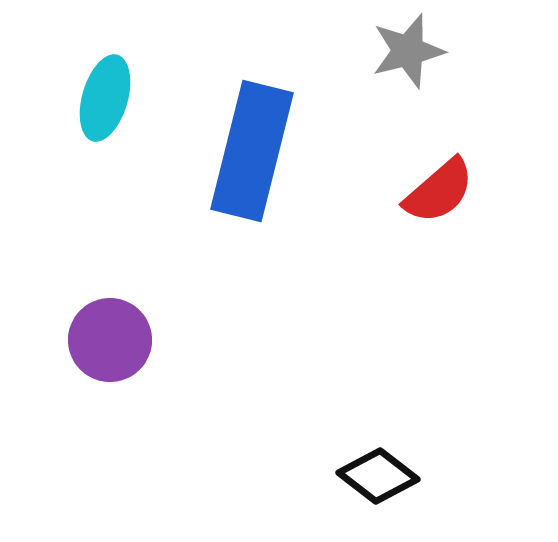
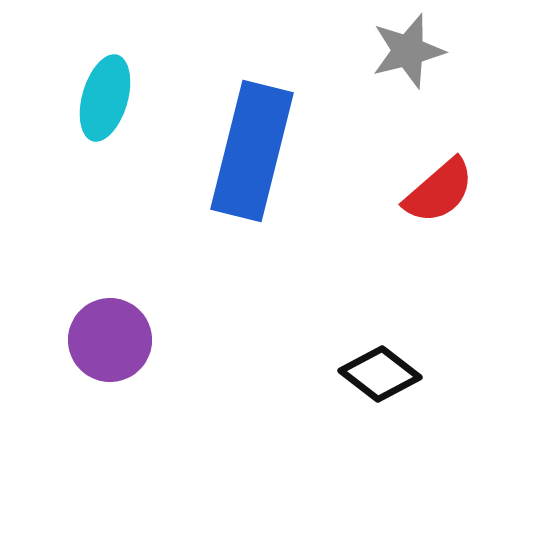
black diamond: moved 2 px right, 102 px up
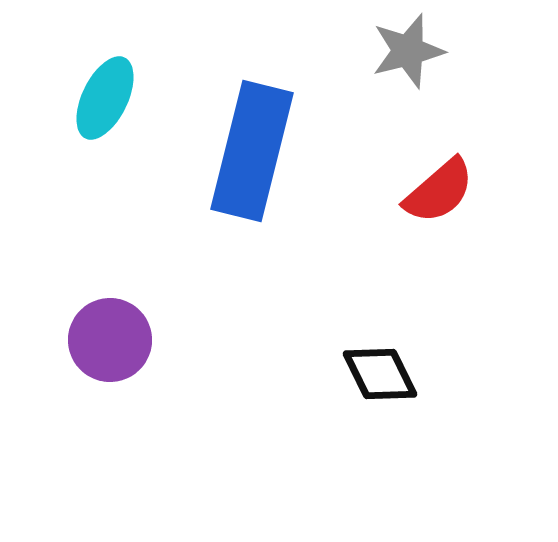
cyan ellipse: rotated 10 degrees clockwise
black diamond: rotated 26 degrees clockwise
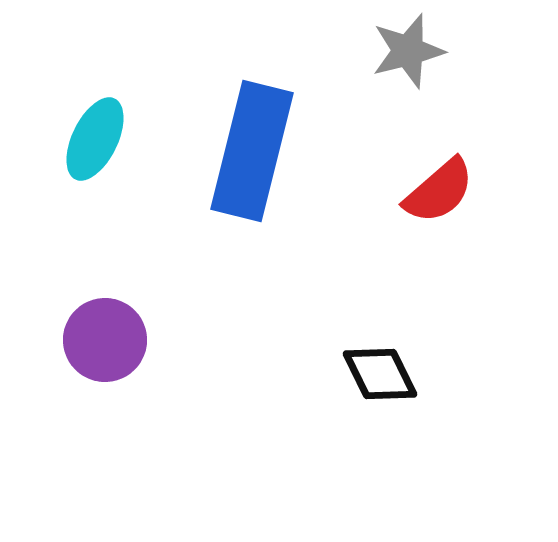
cyan ellipse: moved 10 px left, 41 px down
purple circle: moved 5 px left
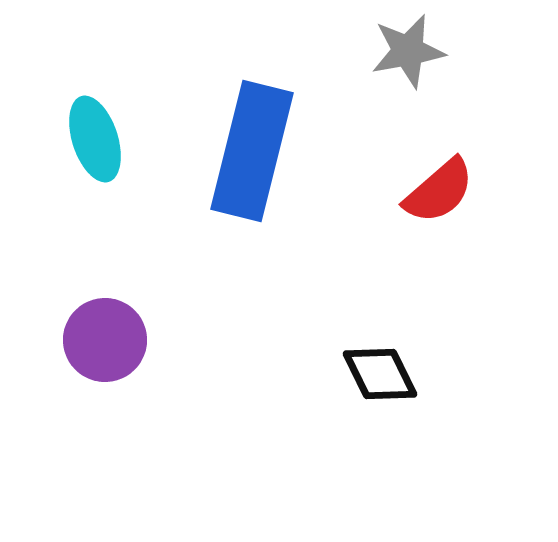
gray star: rotated 4 degrees clockwise
cyan ellipse: rotated 44 degrees counterclockwise
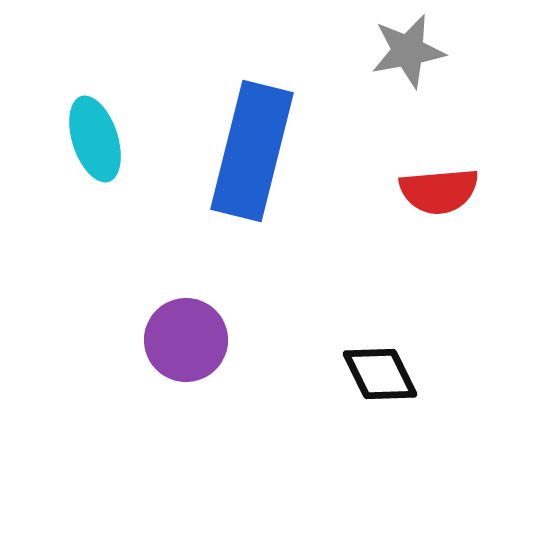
red semicircle: rotated 36 degrees clockwise
purple circle: moved 81 px right
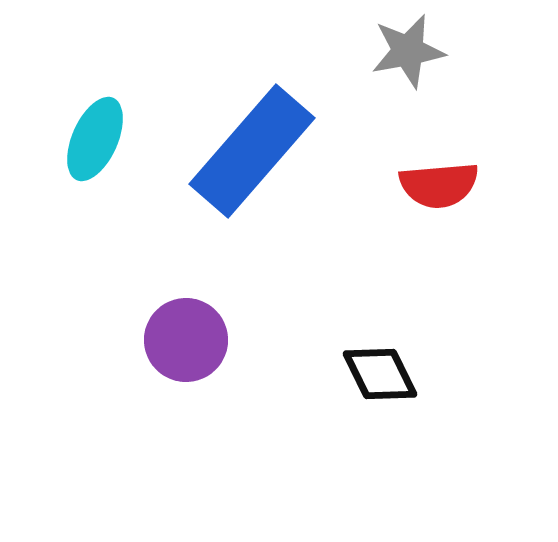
cyan ellipse: rotated 42 degrees clockwise
blue rectangle: rotated 27 degrees clockwise
red semicircle: moved 6 px up
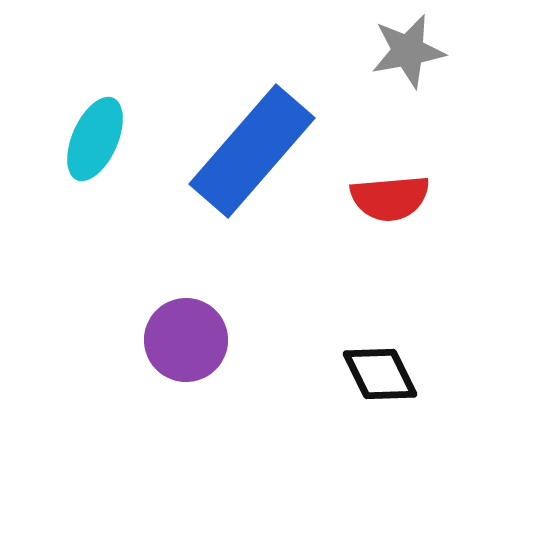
red semicircle: moved 49 px left, 13 px down
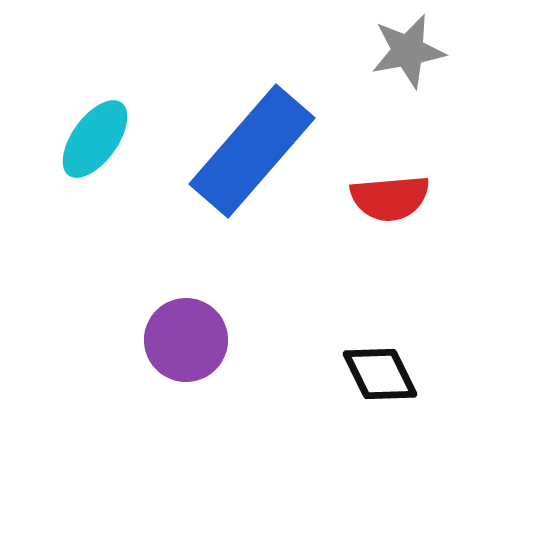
cyan ellipse: rotated 12 degrees clockwise
